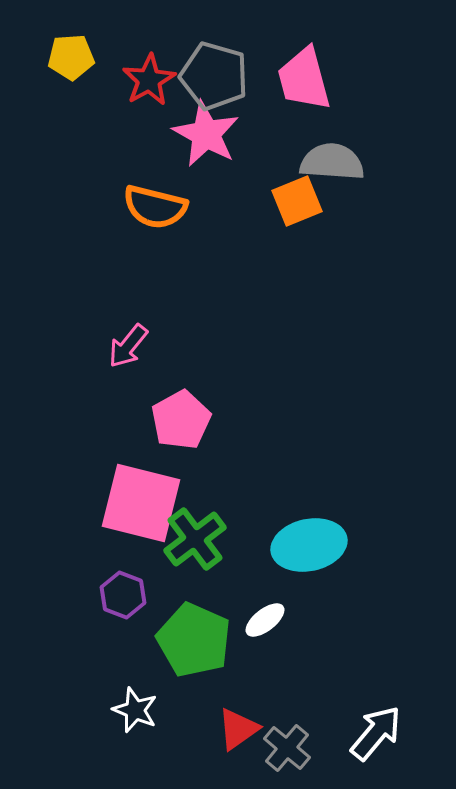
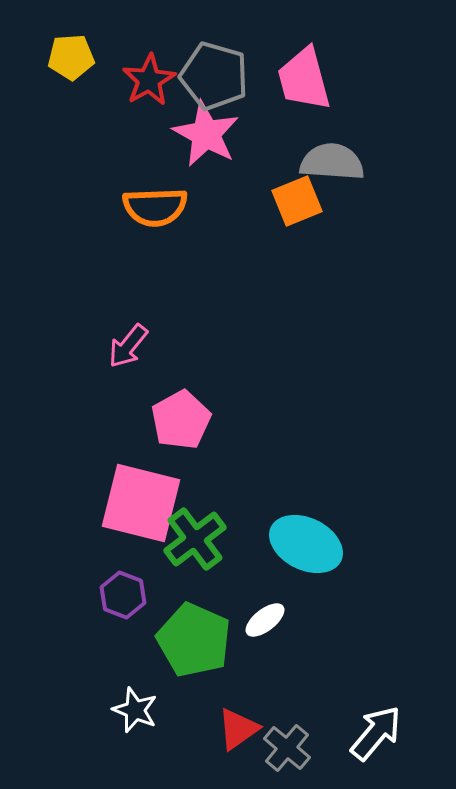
orange semicircle: rotated 16 degrees counterclockwise
cyan ellipse: moved 3 px left, 1 px up; rotated 38 degrees clockwise
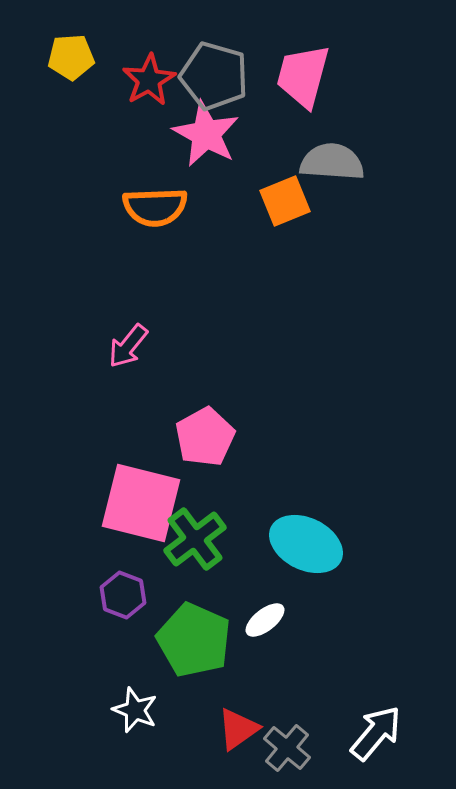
pink trapezoid: moved 1 px left, 3 px up; rotated 30 degrees clockwise
orange square: moved 12 px left
pink pentagon: moved 24 px right, 17 px down
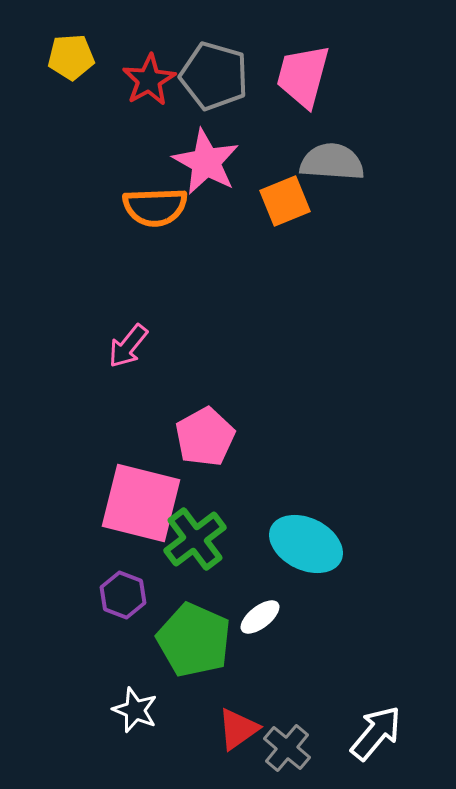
pink star: moved 28 px down
white ellipse: moved 5 px left, 3 px up
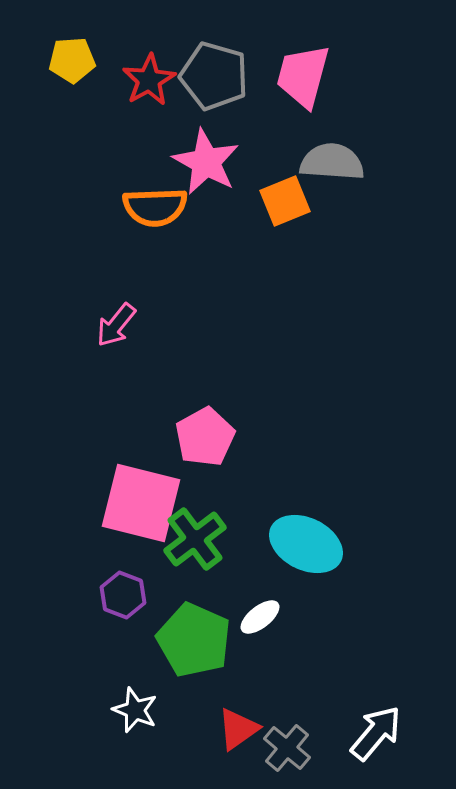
yellow pentagon: moved 1 px right, 3 px down
pink arrow: moved 12 px left, 21 px up
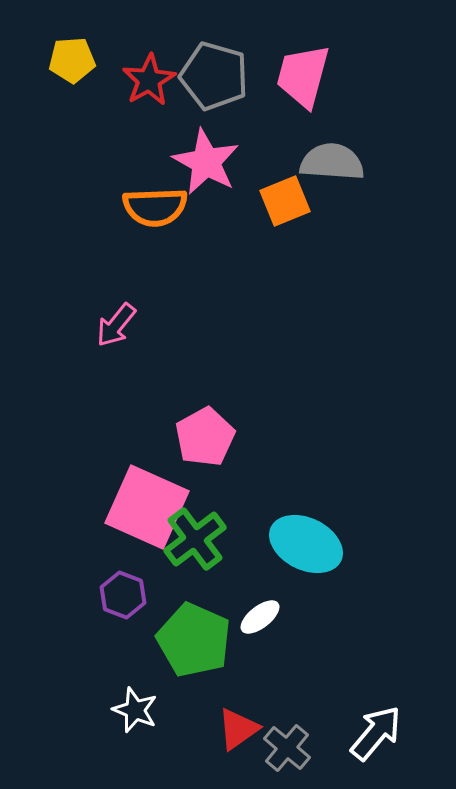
pink square: moved 6 px right, 4 px down; rotated 10 degrees clockwise
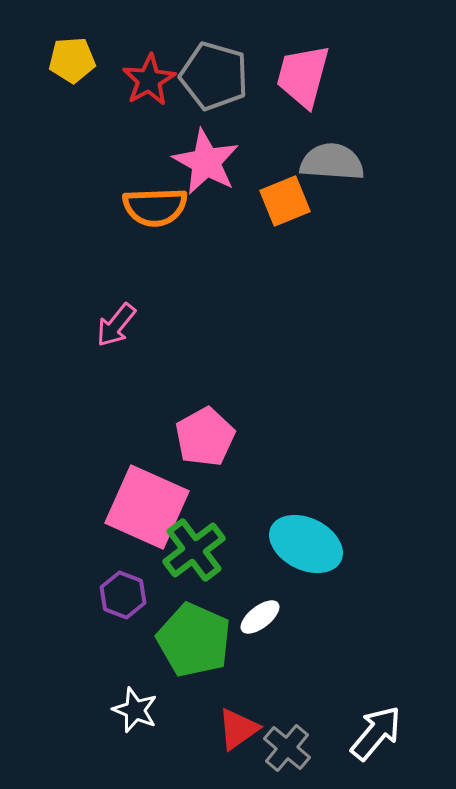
green cross: moved 1 px left, 11 px down
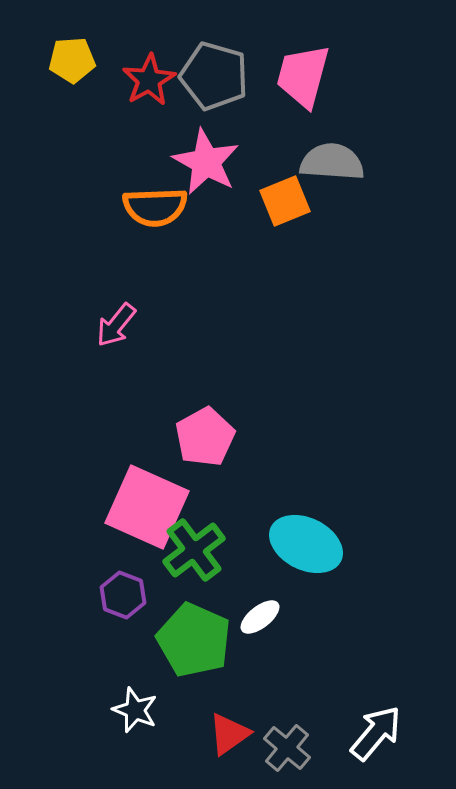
red triangle: moved 9 px left, 5 px down
